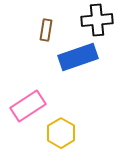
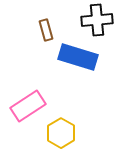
brown rectangle: rotated 25 degrees counterclockwise
blue rectangle: rotated 36 degrees clockwise
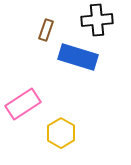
brown rectangle: rotated 35 degrees clockwise
pink rectangle: moved 5 px left, 2 px up
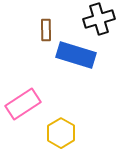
black cross: moved 2 px right, 1 px up; rotated 12 degrees counterclockwise
brown rectangle: rotated 20 degrees counterclockwise
blue rectangle: moved 2 px left, 2 px up
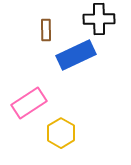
black cross: rotated 16 degrees clockwise
blue rectangle: rotated 42 degrees counterclockwise
pink rectangle: moved 6 px right, 1 px up
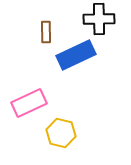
brown rectangle: moved 2 px down
pink rectangle: rotated 8 degrees clockwise
yellow hexagon: rotated 16 degrees counterclockwise
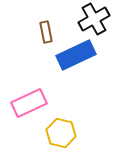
black cross: moved 5 px left; rotated 28 degrees counterclockwise
brown rectangle: rotated 10 degrees counterclockwise
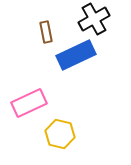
yellow hexagon: moved 1 px left, 1 px down
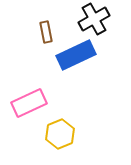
yellow hexagon: rotated 24 degrees clockwise
